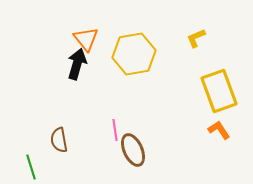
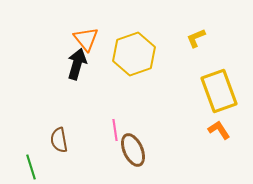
yellow hexagon: rotated 9 degrees counterclockwise
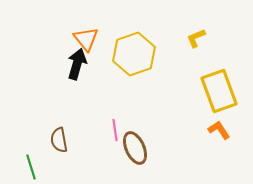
brown ellipse: moved 2 px right, 2 px up
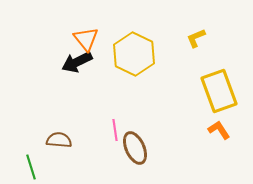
yellow hexagon: rotated 15 degrees counterclockwise
black arrow: moved 2 px up; rotated 132 degrees counterclockwise
brown semicircle: rotated 105 degrees clockwise
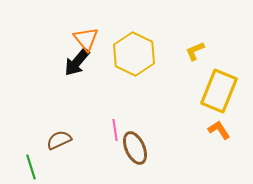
yellow L-shape: moved 1 px left, 13 px down
black arrow: rotated 24 degrees counterclockwise
yellow rectangle: rotated 42 degrees clockwise
brown semicircle: rotated 30 degrees counterclockwise
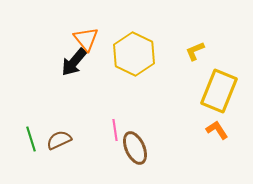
black arrow: moved 3 px left
orange L-shape: moved 2 px left
green line: moved 28 px up
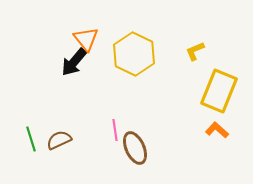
orange L-shape: rotated 15 degrees counterclockwise
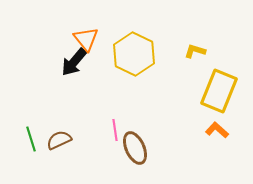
yellow L-shape: rotated 40 degrees clockwise
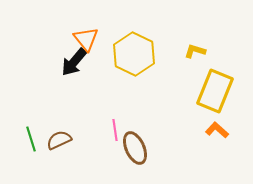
yellow rectangle: moved 4 px left
